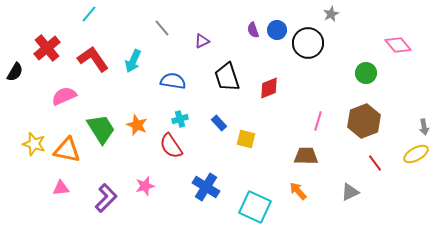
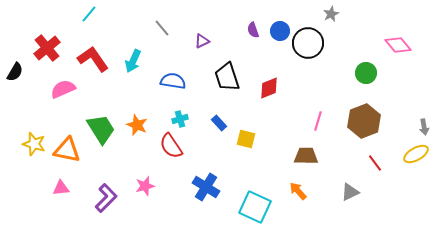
blue circle: moved 3 px right, 1 px down
pink semicircle: moved 1 px left, 7 px up
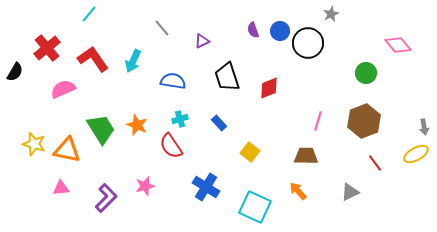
yellow square: moved 4 px right, 13 px down; rotated 24 degrees clockwise
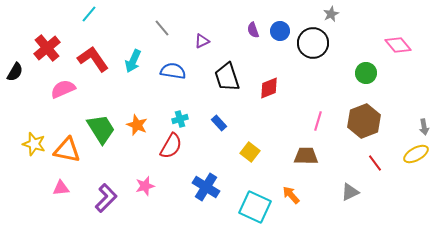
black circle: moved 5 px right
blue semicircle: moved 10 px up
red semicircle: rotated 116 degrees counterclockwise
orange arrow: moved 7 px left, 4 px down
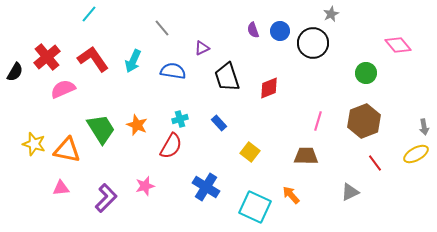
purple triangle: moved 7 px down
red cross: moved 9 px down
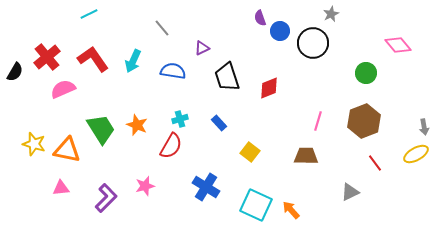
cyan line: rotated 24 degrees clockwise
purple semicircle: moved 7 px right, 12 px up
orange arrow: moved 15 px down
cyan square: moved 1 px right, 2 px up
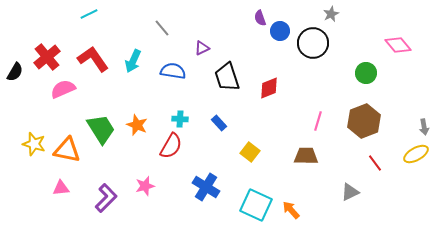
cyan cross: rotated 21 degrees clockwise
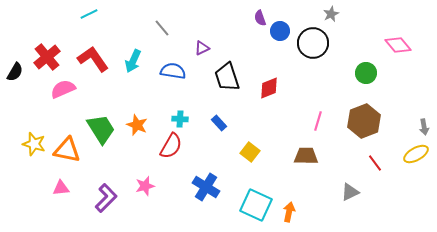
orange arrow: moved 2 px left, 2 px down; rotated 54 degrees clockwise
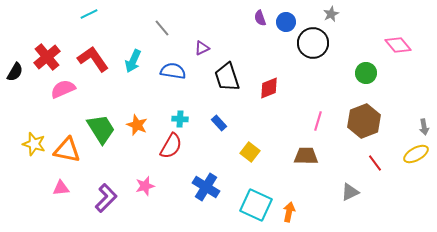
blue circle: moved 6 px right, 9 px up
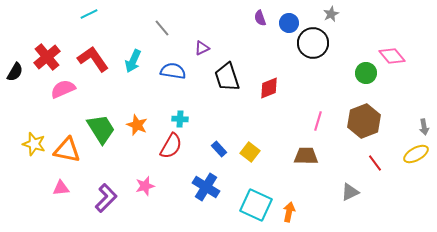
blue circle: moved 3 px right, 1 px down
pink diamond: moved 6 px left, 11 px down
blue rectangle: moved 26 px down
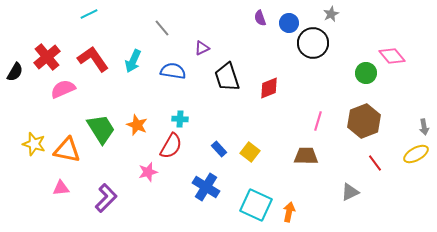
pink star: moved 3 px right, 14 px up
